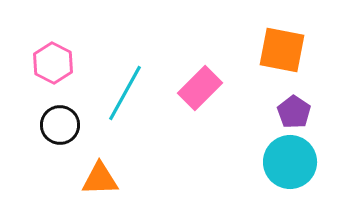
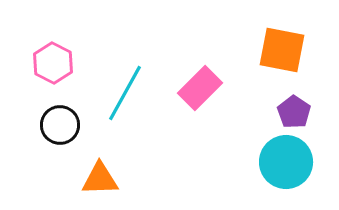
cyan circle: moved 4 px left
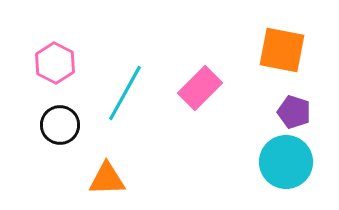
pink hexagon: moved 2 px right
purple pentagon: rotated 16 degrees counterclockwise
orange triangle: moved 7 px right
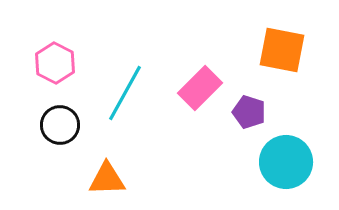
purple pentagon: moved 45 px left
